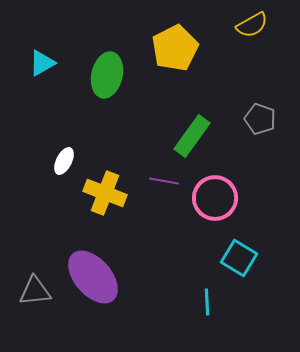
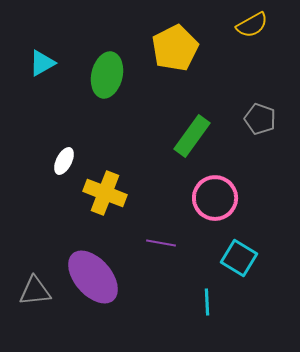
purple line: moved 3 px left, 62 px down
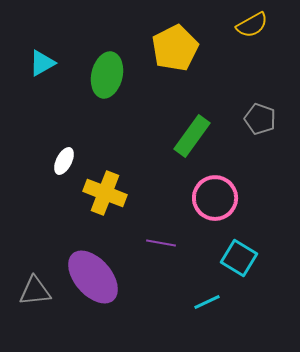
cyan line: rotated 68 degrees clockwise
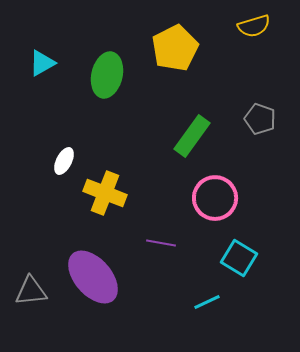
yellow semicircle: moved 2 px right, 1 px down; rotated 12 degrees clockwise
gray triangle: moved 4 px left
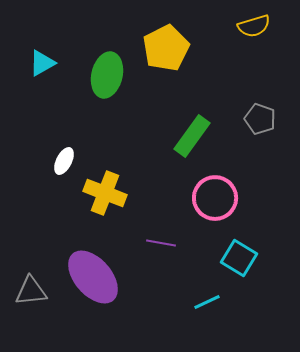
yellow pentagon: moved 9 px left
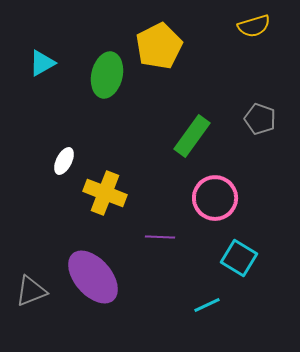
yellow pentagon: moved 7 px left, 2 px up
purple line: moved 1 px left, 6 px up; rotated 8 degrees counterclockwise
gray triangle: rotated 16 degrees counterclockwise
cyan line: moved 3 px down
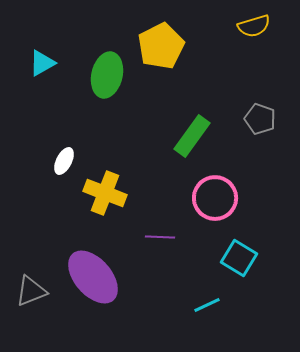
yellow pentagon: moved 2 px right
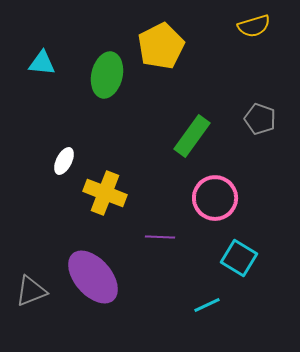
cyan triangle: rotated 36 degrees clockwise
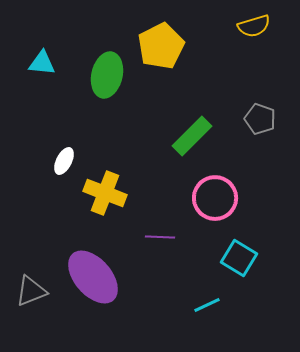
green rectangle: rotated 9 degrees clockwise
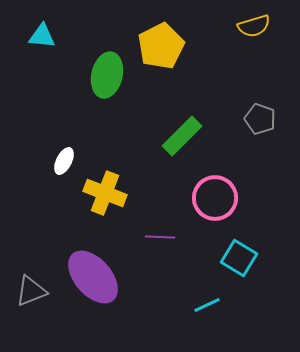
cyan triangle: moved 27 px up
green rectangle: moved 10 px left
